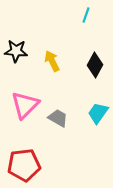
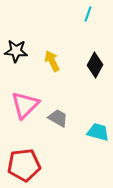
cyan line: moved 2 px right, 1 px up
cyan trapezoid: moved 19 px down; rotated 70 degrees clockwise
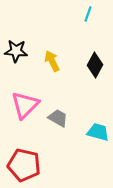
red pentagon: rotated 20 degrees clockwise
